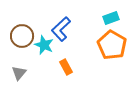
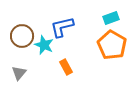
blue L-shape: moved 1 px right, 2 px up; rotated 30 degrees clockwise
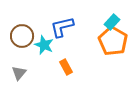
cyan rectangle: moved 1 px right, 4 px down; rotated 28 degrees counterclockwise
orange pentagon: moved 1 px right, 4 px up
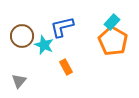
gray triangle: moved 8 px down
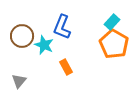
blue L-shape: rotated 55 degrees counterclockwise
orange pentagon: moved 1 px right, 3 px down
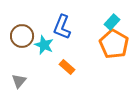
orange rectangle: moved 1 px right; rotated 21 degrees counterclockwise
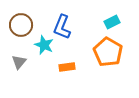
cyan rectangle: rotated 21 degrees clockwise
brown circle: moved 1 px left, 11 px up
orange pentagon: moved 6 px left, 8 px down
orange rectangle: rotated 49 degrees counterclockwise
gray triangle: moved 19 px up
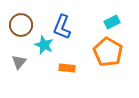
orange rectangle: moved 1 px down; rotated 14 degrees clockwise
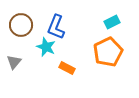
blue L-shape: moved 6 px left
cyan star: moved 2 px right, 2 px down
orange pentagon: rotated 16 degrees clockwise
gray triangle: moved 5 px left
orange rectangle: rotated 21 degrees clockwise
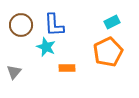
blue L-shape: moved 2 px left, 2 px up; rotated 25 degrees counterclockwise
gray triangle: moved 10 px down
orange rectangle: rotated 28 degrees counterclockwise
